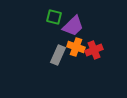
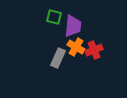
purple trapezoid: rotated 40 degrees counterclockwise
orange cross: rotated 12 degrees clockwise
gray rectangle: moved 3 px down
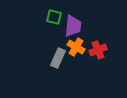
red cross: moved 4 px right
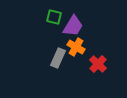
purple trapezoid: rotated 25 degrees clockwise
red cross: moved 14 px down; rotated 24 degrees counterclockwise
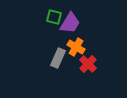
purple trapezoid: moved 3 px left, 3 px up
red cross: moved 10 px left
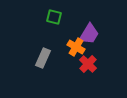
purple trapezoid: moved 19 px right, 11 px down
gray rectangle: moved 15 px left
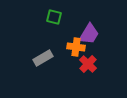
orange cross: rotated 24 degrees counterclockwise
gray rectangle: rotated 36 degrees clockwise
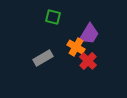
green square: moved 1 px left
orange cross: rotated 24 degrees clockwise
red cross: moved 3 px up
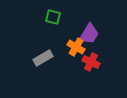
red cross: moved 3 px right, 1 px down; rotated 18 degrees counterclockwise
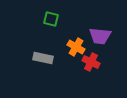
green square: moved 2 px left, 2 px down
purple trapezoid: moved 11 px right, 2 px down; rotated 65 degrees clockwise
gray rectangle: rotated 42 degrees clockwise
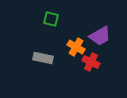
purple trapezoid: rotated 35 degrees counterclockwise
